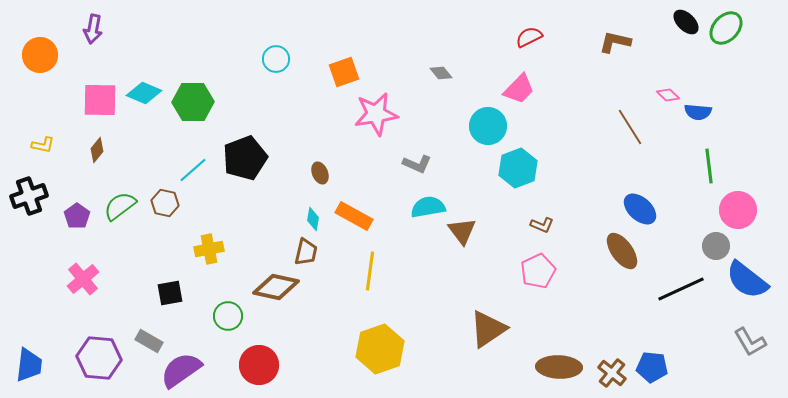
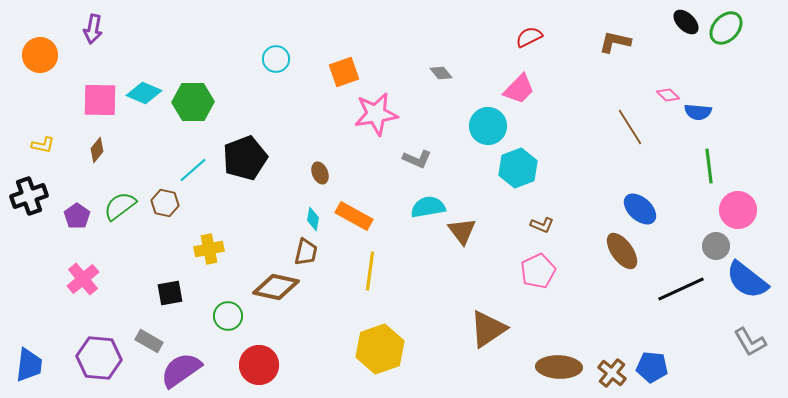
gray L-shape at (417, 164): moved 5 px up
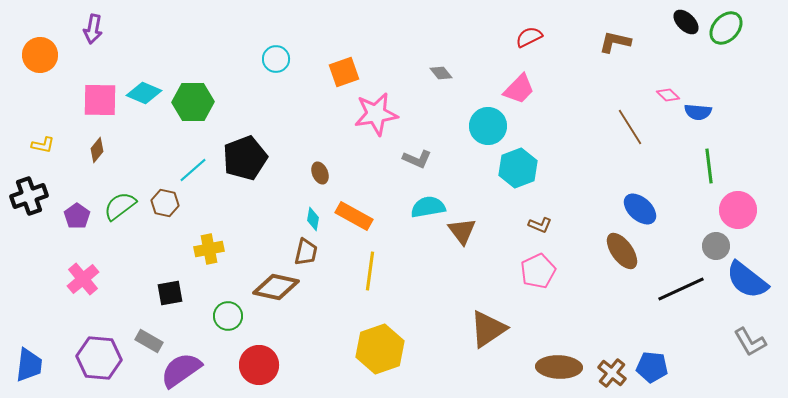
brown L-shape at (542, 225): moved 2 px left
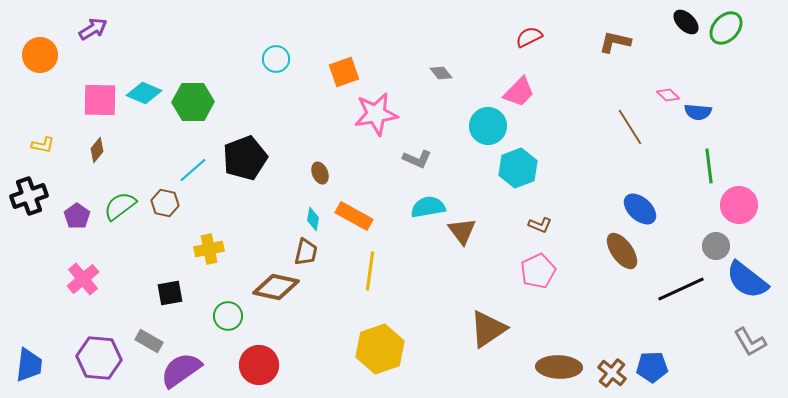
purple arrow at (93, 29): rotated 132 degrees counterclockwise
pink trapezoid at (519, 89): moved 3 px down
pink circle at (738, 210): moved 1 px right, 5 px up
blue pentagon at (652, 367): rotated 8 degrees counterclockwise
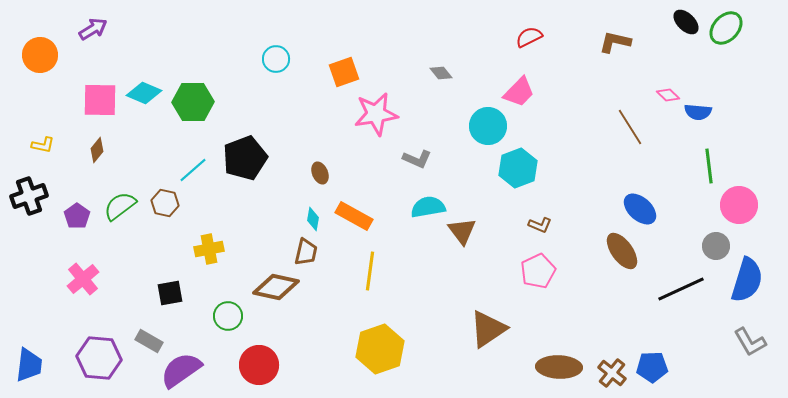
blue semicircle at (747, 280): rotated 111 degrees counterclockwise
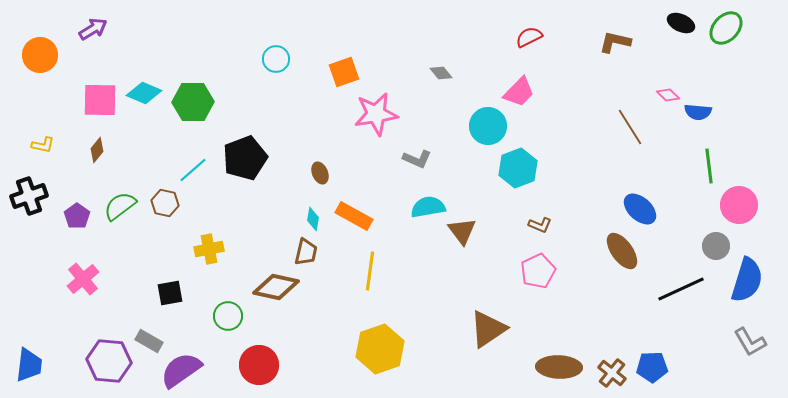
black ellipse at (686, 22): moved 5 px left, 1 px down; rotated 20 degrees counterclockwise
purple hexagon at (99, 358): moved 10 px right, 3 px down
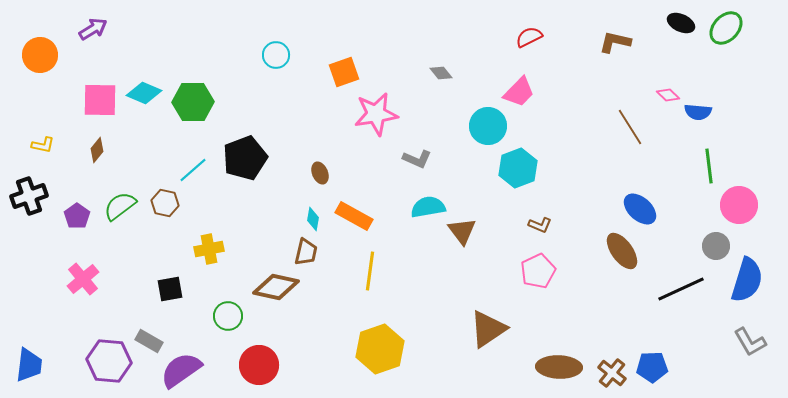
cyan circle at (276, 59): moved 4 px up
black square at (170, 293): moved 4 px up
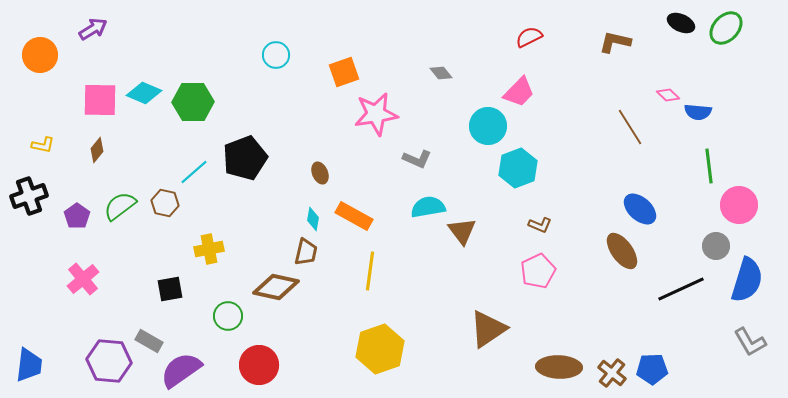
cyan line at (193, 170): moved 1 px right, 2 px down
blue pentagon at (652, 367): moved 2 px down
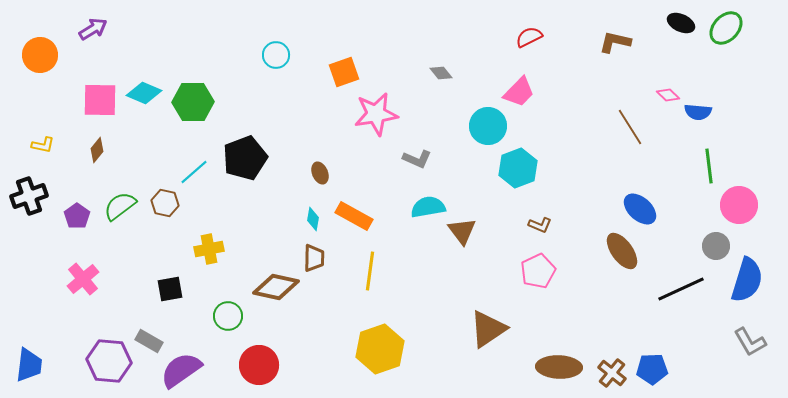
brown trapezoid at (306, 252): moved 8 px right, 6 px down; rotated 12 degrees counterclockwise
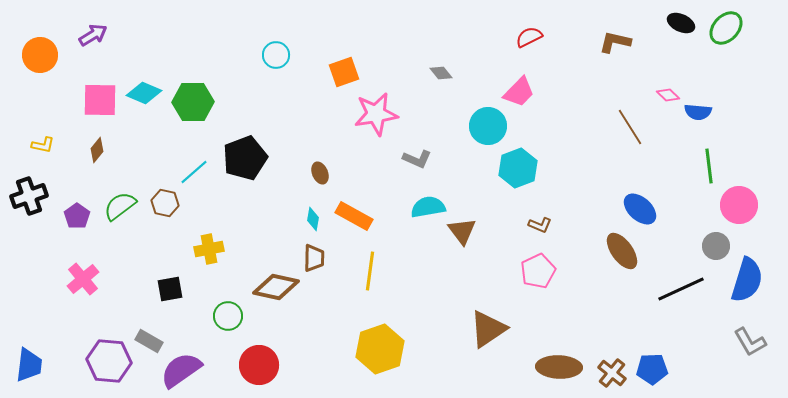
purple arrow at (93, 29): moved 6 px down
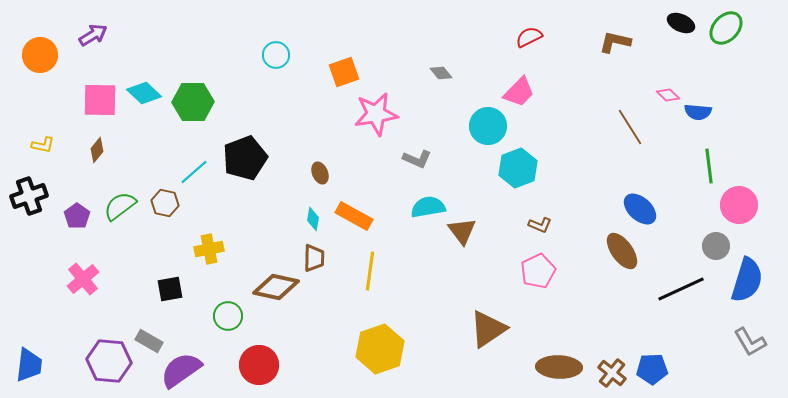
cyan diamond at (144, 93): rotated 20 degrees clockwise
